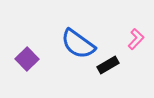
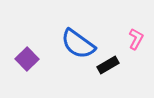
pink L-shape: rotated 15 degrees counterclockwise
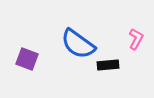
purple square: rotated 25 degrees counterclockwise
black rectangle: rotated 25 degrees clockwise
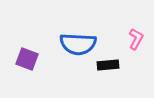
blue semicircle: rotated 33 degrees counterclockwise
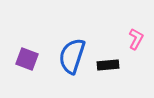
blue semicircle: moved 6 px left, 12 px down; rotated 105 degrees clockwise
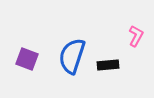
pink L-shape: moved 3 px up
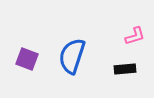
pink L-shape: moved 1 px left; rotated 45 degrees clockwise
black rectangle: moved 17 px right, 4 px down
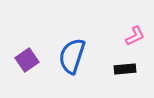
pink L-shape: rotated 10 degrees counterclockwise
purple square: moved 1 px down; rotated 35 degrees clockwise
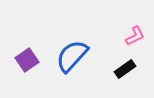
blue semicircle: rotated 24 degrees clockwise
black rectangle: rotated 30 degrees counterclockwise
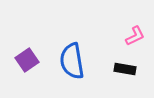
blue semicircle: moved 5 px down; rotated 51 degrees counterclockwise
black rectangle: rotated 45 degrees clockwise
